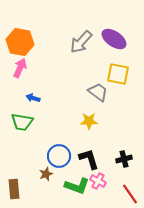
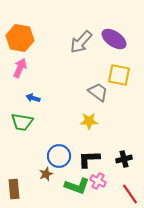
orange hexagon: moved 4 px up
yellow square: moved 1 px right, 1 px down
black L-shape: rotated 75 degrees counterclockwise
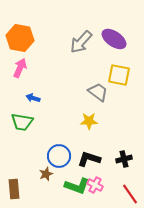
black L-shape: rotated 20 degrees clockwise
pink cross: moved 3 px left, 4 px down
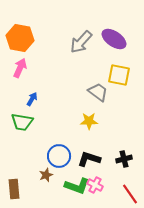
blue arrow: moved 1 px left, 1 px down; rotated 104 degrees clockwise
brown star: moved 1 px down
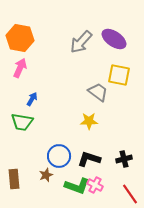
brown rectangle: moved 10 px up
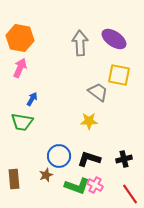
gray arrow: moved 1 px left, 1 px down; rotated 135 degrees clockwise
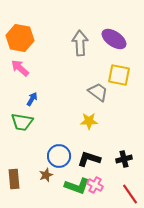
pink arrow: rotated 72 degrees counterclockwise
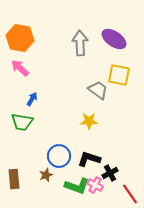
gray trapezoid: moved 2 px up
black cross: moved 14 px left, 14 px down; rotated 14 degrees counterclockwise
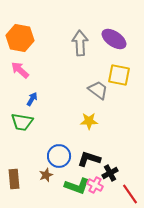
pink arrow: moved 2 px down
